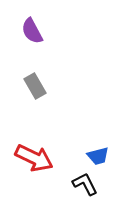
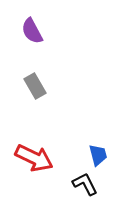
blue trapezoid: moved 1 px up; rotated 90 degrees counterclockwise
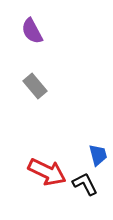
gray rectangle: rotated 10 degrees counterclockwise
red arrow: moved 13 px right, 14 px down
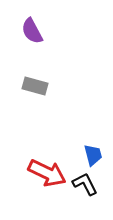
gray rectangle: rotated 35 degrees counterclockwise
blue trapezoid: moved 5 px left
red arrow: moved 1 px down
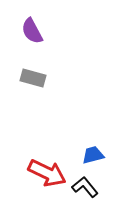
gray rectangle: moved 2 px left, 8 px up
blue trapezoid: rotated 90 degrees counterclockwise
black L-shape: moved 3 px down; rotated 12 degrees counterclockwise
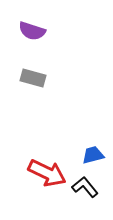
purple semicircle: rotated 44 degrees counterclockwise
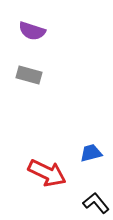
gray rectangle: moved 4 px left, 3 px up
blue trapezoid: moved 2 px left, 2 px up
black L-shape: moved 11 px right, 16 px down
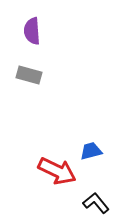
purple semicircle: rotated 68 degrees clockwise
blue trapezoid: moved 2 px up
red arrow: moved 10 px right, 2 px up
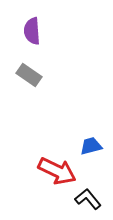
gray rectangle: rotated 20 degrees clockwise
blue trapezoid: moved 5 px up
black L-shape: moved 8 px left, 4 px up
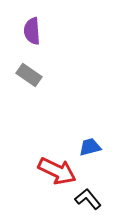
blue trapezoid: moved 1 px left, 1 px down
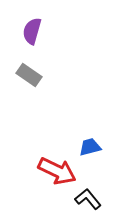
purple semicircle: rotated 20 degrees clockwise
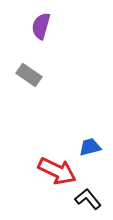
purple semicircle: moved 9 px right, 5 px up
